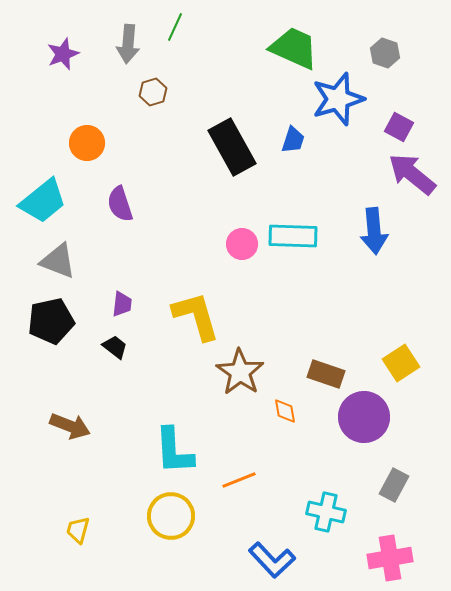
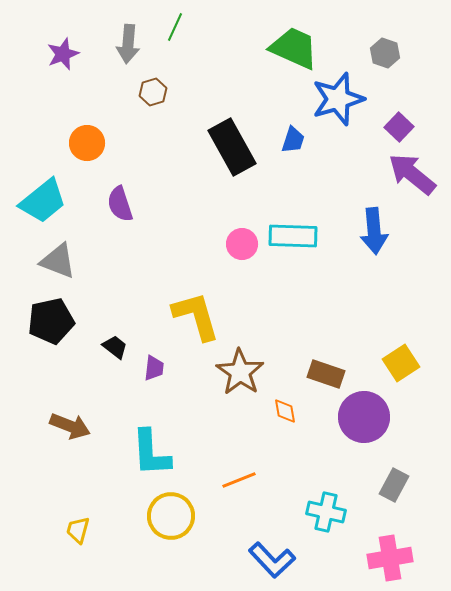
purple square: rotated 16 degrees clockwise
purple trapezoid: moved 32 px right, 64 px down
cyan L-shape: moved 23 px left, 2 px down
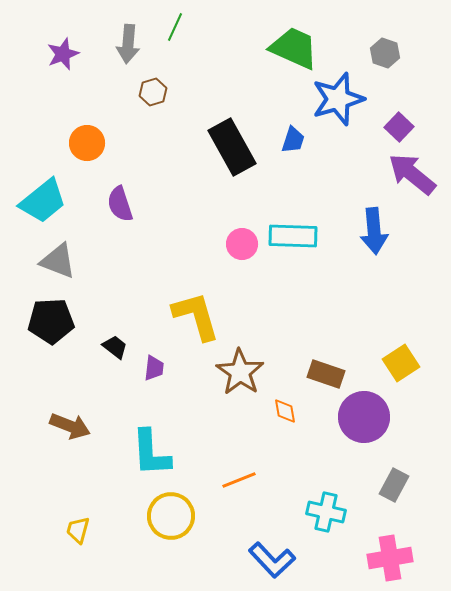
black pentagon: rotated 9 degrees clockwise
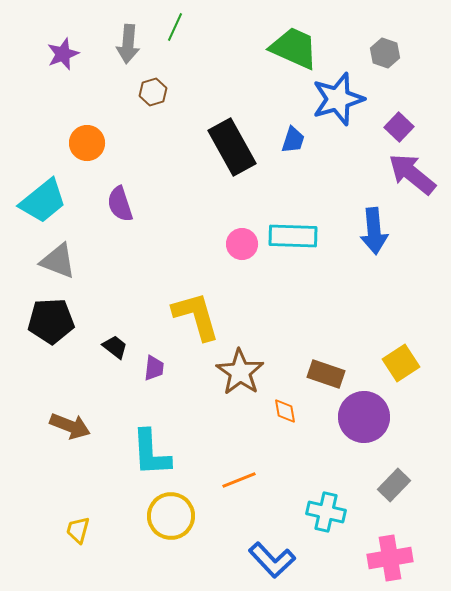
gray rectangle: rotated 16 degrees clockwise
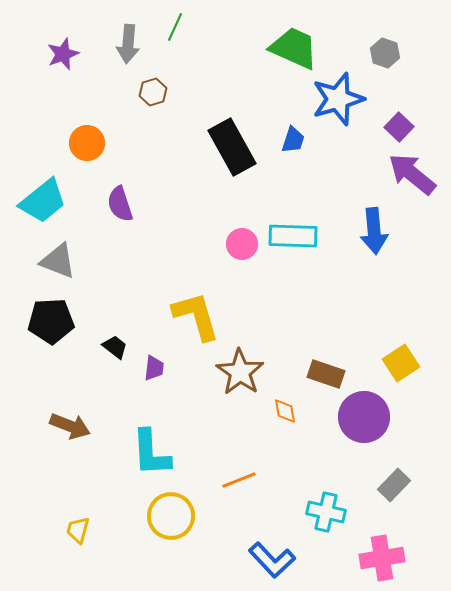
pink cross: moved 8 px left
